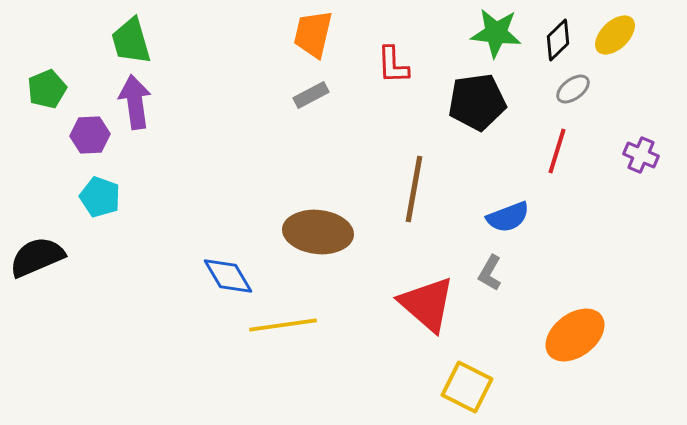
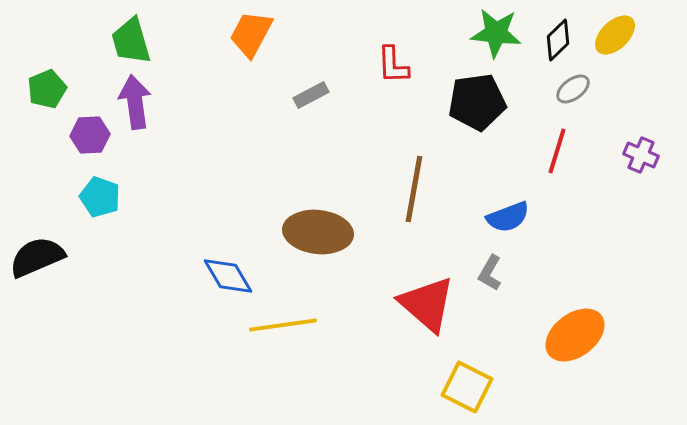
orange trapezoid: moved 62 px left; rotated 15 degrees clockwise
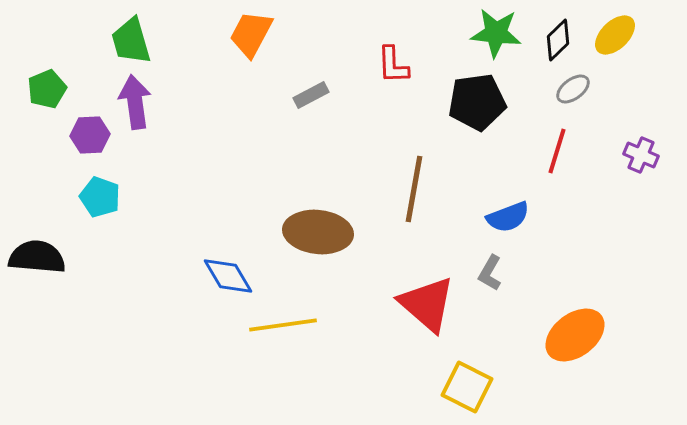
black semicircle: rotated 28 degrees clockwise
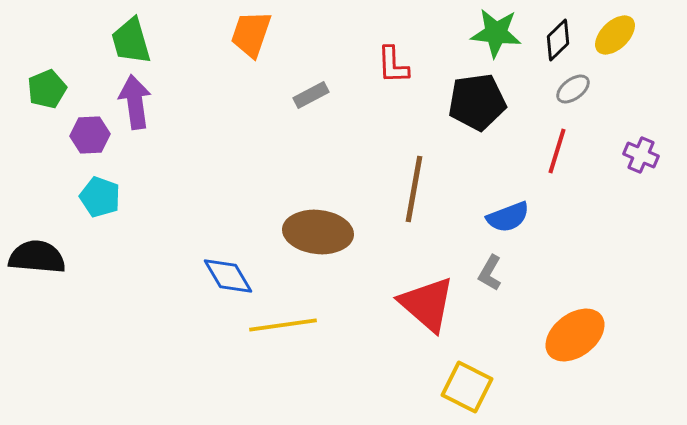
orange trapezoid: rotated 9 degrees counterclockwise
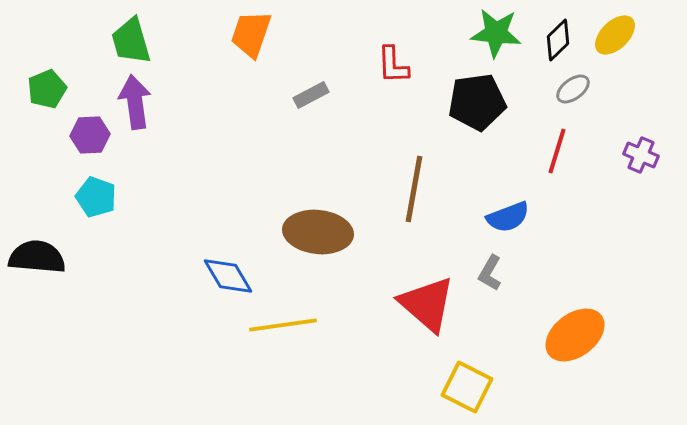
cyan pentagon: moved 4 px left
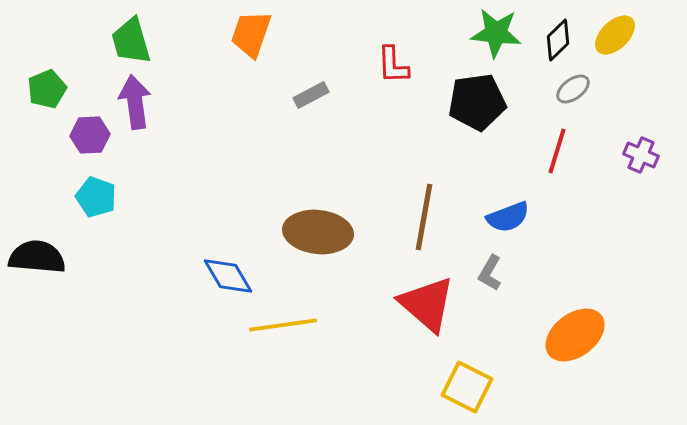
brown line: moved 10 px right, 28 px down
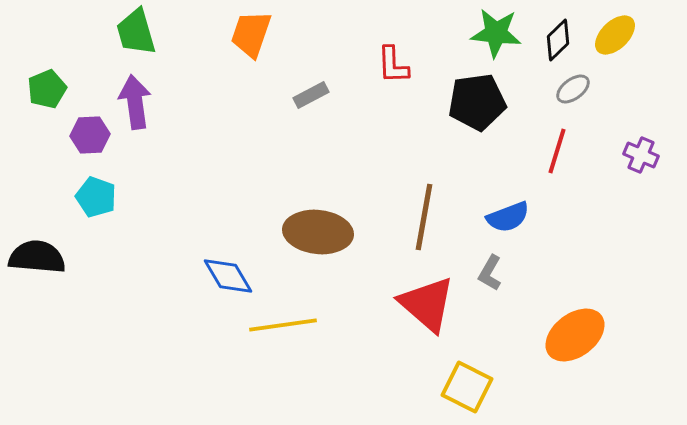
green trapezoid: moved 5 px right, 9 px up
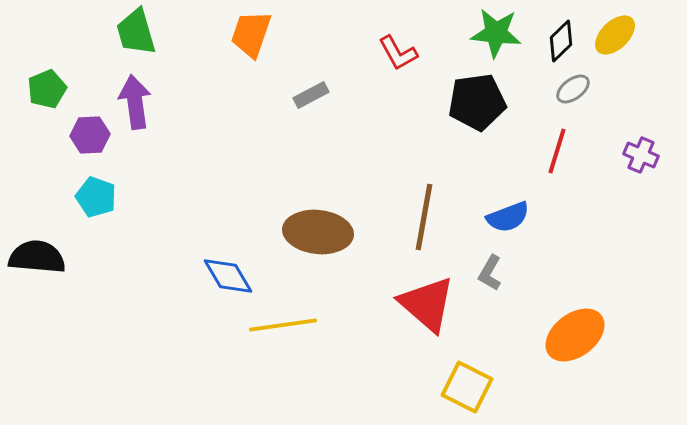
black diamond: moved 3 px right, 1 px down
red L-shape: moved 5 px right, 12 px up; rotated 27 degrees counterclockwise
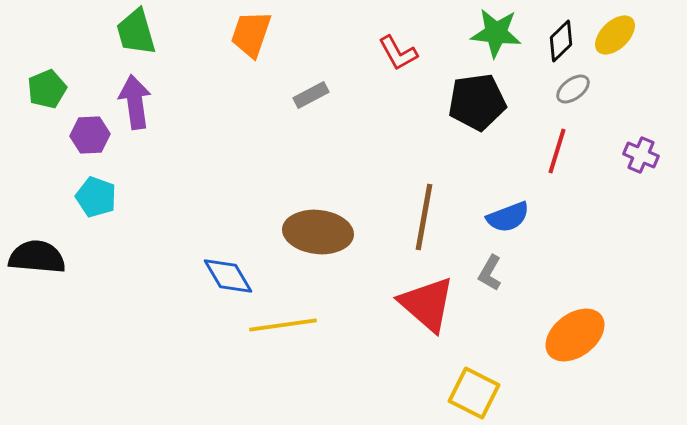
yellow square: moved 7 px right, 6 px down
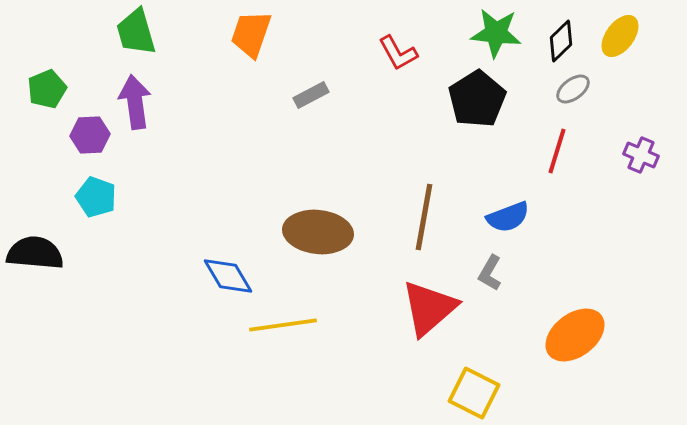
yellow ellipse: moved 5 px right, 1 px down; rotated 9 degrees counterclockwise
black pentagon: moved 3 px up; rotated 24 degrees counterclockwise
black semicircle: moved 2 px left, 4 px up
red triangle: moved 2 px right, 4 px down; rotated 38 degrees clockwise
